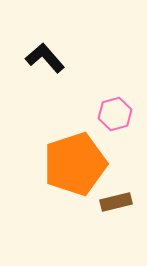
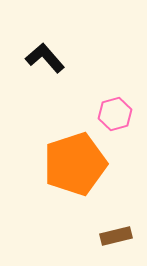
brown rectangle: moved 34 px down
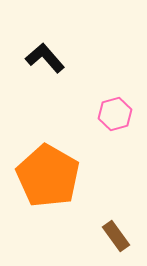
orange pentagon: moved 27 px left, 12 px down; rotated 24 degrees counterclockwise
brown rectangle: rotated 68 degrees clockwise
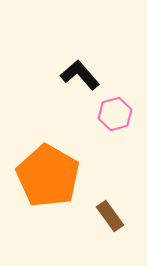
black L-shape: moved 35 px right, 17 px down
brown rectangle: moved 6 px left, 20 px up
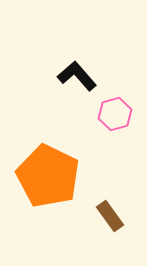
black L-shape: moved 3 px left, 1 px down
orange pentagon: rotated 4 degrees counterclockwise
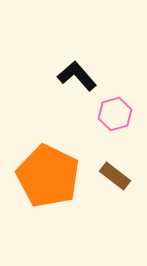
brown rectangle: moved 5 px right, 40 px up; rotated 16 degrees counterclockwise
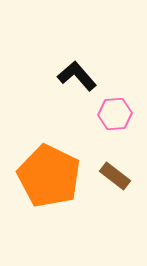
pink hexagon: rotated 12 degrees clockwise
orange pentagon: moved 1 px right
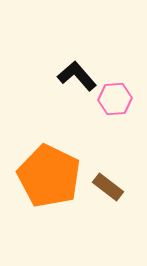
pink hexagon: moved 15 px up
brown rectangle: moved 7 px left, 11 px down
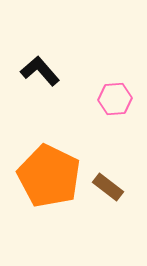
black L-shape: moved 37 px left, 5 px up
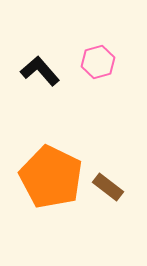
pink hexagon: moved 17 px left, 37 px up; rotated 12 degrees counterclockwise
orange pentagon: moved 2 px right, 1 px down
